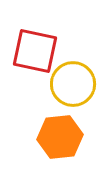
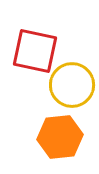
yellow circle: moved 1 px left, 1 px down
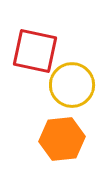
orange hexagon: moved 2 px right, 2 px down
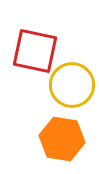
orange hexagon: rotated 15 degrees clockwise
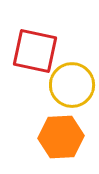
orange hexagon: moved 1 px left, 2 px up; rotated 12 degrees counterclockwise
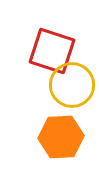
red square: moved 17 px right; rotated 6 degrees clockwise
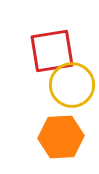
red square: rotated 27 degrees counterclockwise
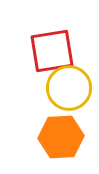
yellow circle: moved 3 px left, 3 px down
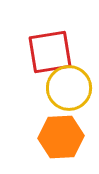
red square: moved 2 px left, 1 px down
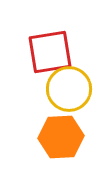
yellow circle: moved 1 px down
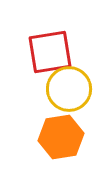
orange hexagon: rotated 6 degrees counterclockwise
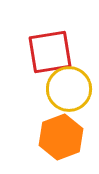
orange hexagon: rotated 12 degrees counterclockwise
